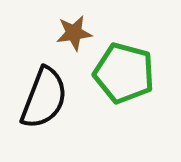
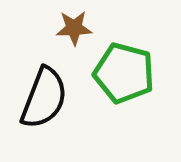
brown star: moved 5 px up; rotated 6 degrees clockwise
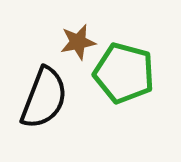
brown star: moved 4 px right, 14 px down; rotated 9 degrees counterclockwise
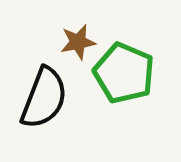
green pentagon: rotated 8 degrees clockwise
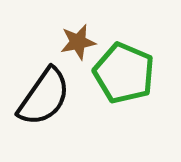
black semicircle: moved 1 px up; rotated 14 degrees clockwise
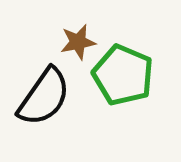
green pentagon: moved 1 px left, 2 px down
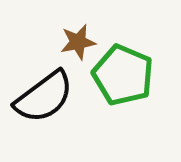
black semicircle: rotated 18 degrees clockwise
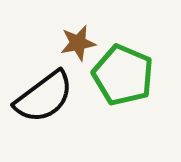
brown star: moved 1 px down
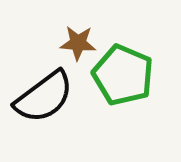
brown star: rotated 15 degrees clockwise
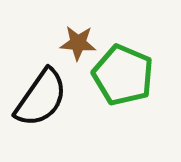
black semicircle: moved 3 px left, 1 px down; rotated 18 degrees counterclockwise
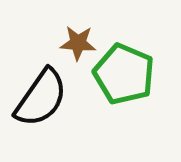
green pentagon: moved 1 px right, 1 px up
